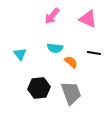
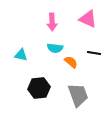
pink arrow: moved 6 px down; rotated 42 degrees counterclockwise
cyan triangle: moved 1 px right, 1 px down; rotated 40 degrees counterclockwise
gray trapezoid: moved 7 px right, 2 px down
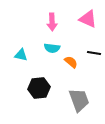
cyan semicircle: moved 3 px left
gray trapezoid: moved 1 px right, 5 px down
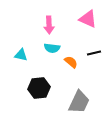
pink arrow: moved 3 px left, 3 px down
black line: rotated 24 degrees counterclockwise
gray trapezoid: moved 2 px down; rotated 45 degrees clockwise
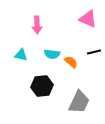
pink arrow: moved 12 px left
cyan semicircle: moved 6 px down
black line: moved 1 px up
black hexagon: moved 3 px right, 2 px up
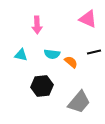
gray trapezoid: rotated 15 degrees clockwise
